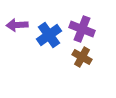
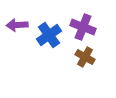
purple cross: moved 1 px right, 2 px up
brown cross: moved 3 px right
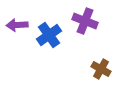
purple cross: moved 2 px right, 6 px up
brown cross: moved 16 px right, 12 px down
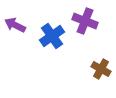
purple arrow: moved 2 px left; rotated 30 degrees clockwise
blue cross: moved 3 px right, 1 px down
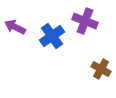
purple arrow: moved 2 px down
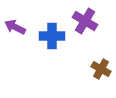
purple cross: rotated 10 degrees clockwise
blue cross: rotated 35 degrees clockwise
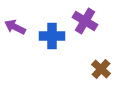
brown cross: rotated 12 degrees clockwise
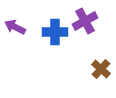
purple cross: rotated 30 degrees clockwise
blue cross: moved 3 px right, 4 px up
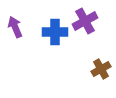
purple arrow: rotated 40 degrees clockwise
brown cross: rotated 18 degrees clockwise
